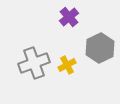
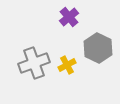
gray hexagon: moved 2 px left; rotated 8 degrees counterclockwise
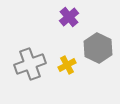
gray cross: moved 4 px left, 1 px down
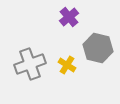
gray hexagon: rotated 12 degrees counterclockwise
yellow cross: rotated 30 degrees counterclockwise
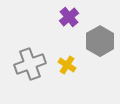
gray hexagon: moved 2 px right, 7 px up; rotated 16 degrees clockwise
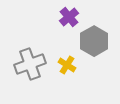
gray hexagon: moved 6 px left
